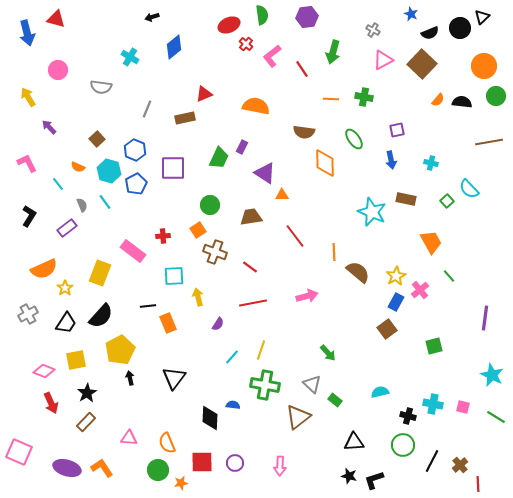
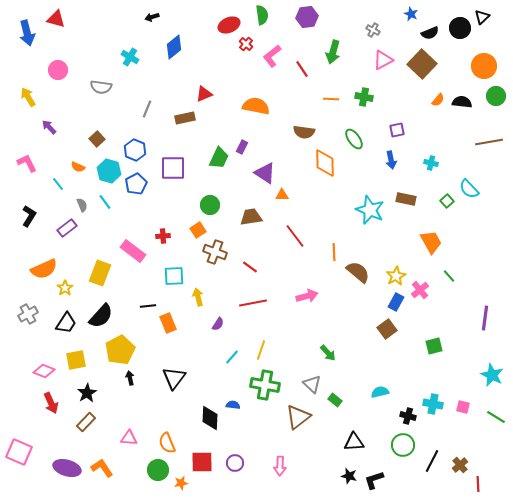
cyan star at (372, 212): moved 2 px left, 2 px up
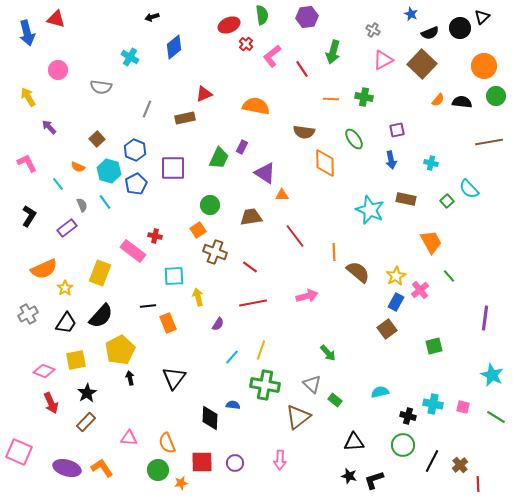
red cross at (163, 236): moved 8 px left; rotated 16 degrees clockwise
pink arrow at (280, 466): moved 6 px up
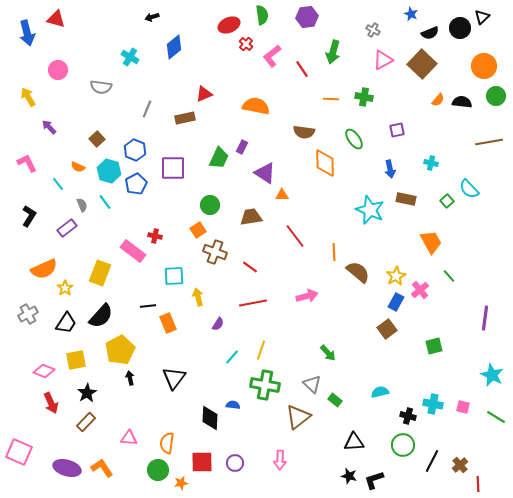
blue arrow at (391, 160): moved 1 px left, 9 px down
orange semicircle at (167, 443): rotated 30 degrees clockwise
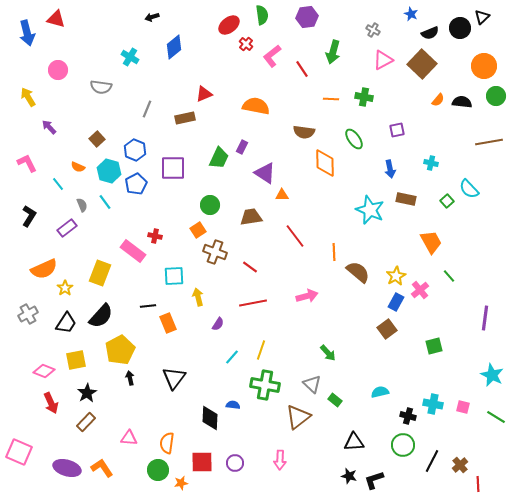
red ellipse at (229, 25): rotated 15 degrees counterclockwise
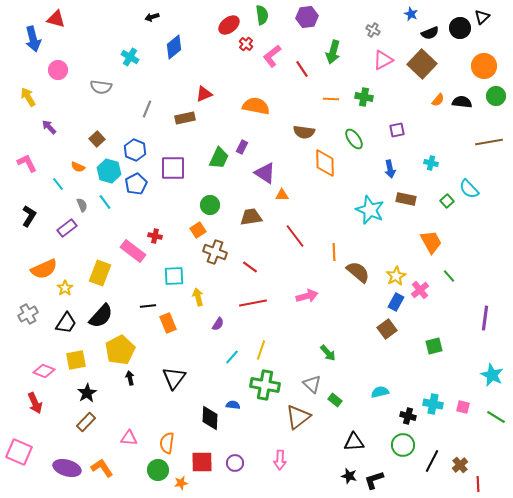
blue arrow at (27, 33): moved 6 px right, 6 px down
red arrow at (51, 403): moved 16 px left
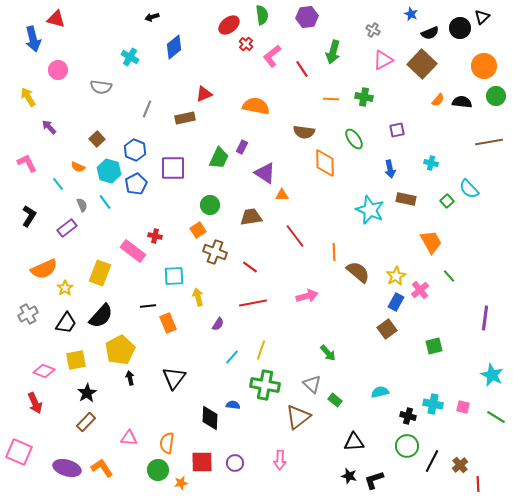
green circle at (403, 445): moved 4 px right, 1 px down
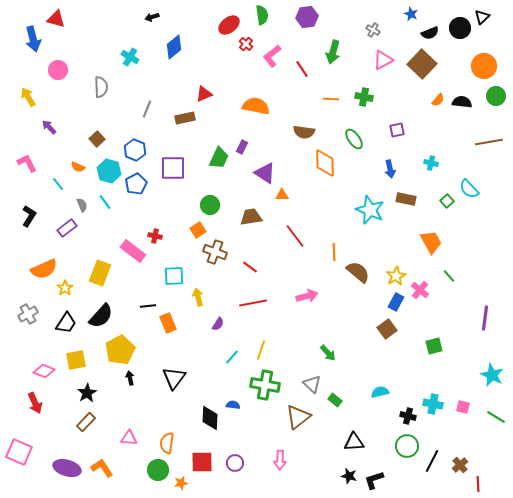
gray semicircle at (101, 87): rotated 100 degrees counterclockwise
pink cross at (420, 290): rotated 12 degrees counterclockwise
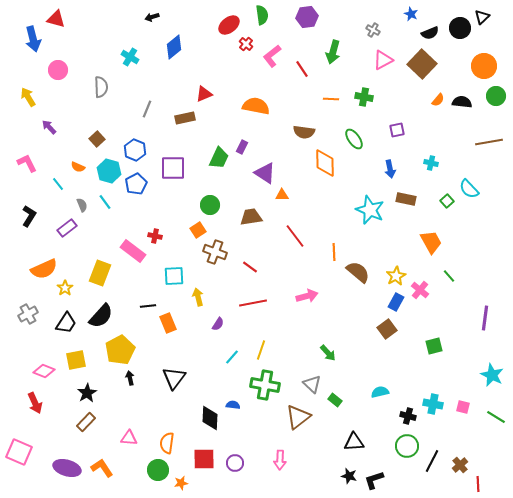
red square at (202, 462): moved 2 px right, 3 px up
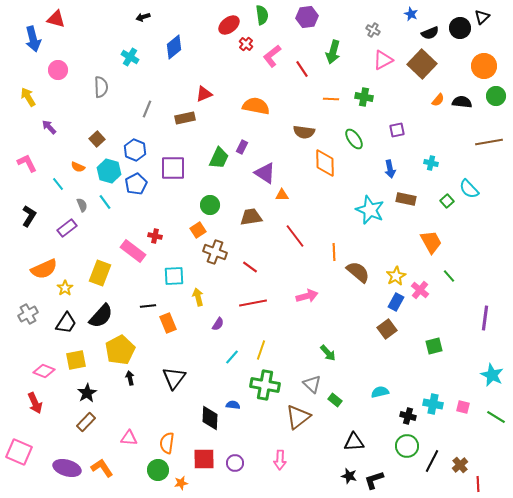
black arrow at (152, 17): moved 9 px left
